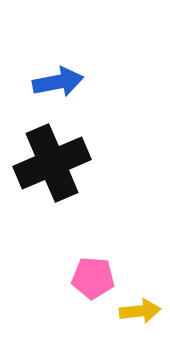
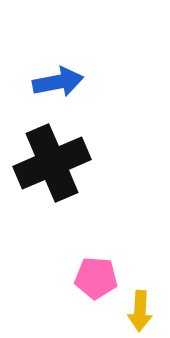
pink pentagon: moved 3 px right
yellow arrow: rotated 99 degrees clockwise
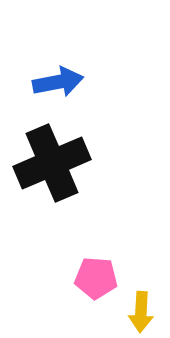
yellow arrow: moved 1 px right, 1 px down
